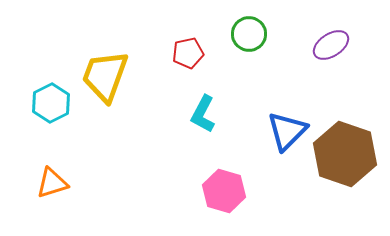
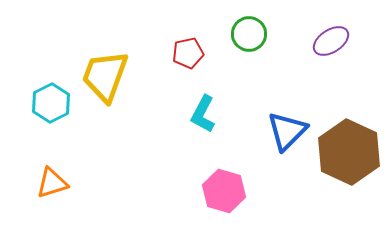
purple ellipse: moved 4 px up
brown hexagon: moved 4 px right, 2 px up; rotated 6 degrees clockwise
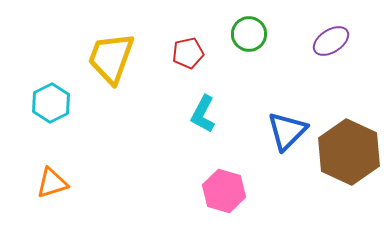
yellow trapezoid: moved 6 px right, 18 px up
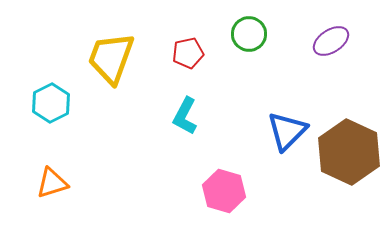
cyan L-shape: moved 18 px left, 2 px down
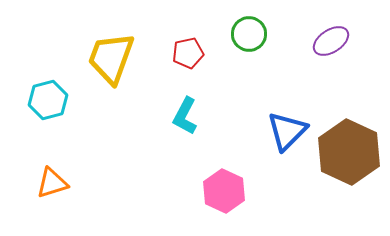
cyan hexagon: moved 3 px left, 3 px up; rotated 12 degrees clockwise
pink hexagon: rotated 9 degrees clockwise
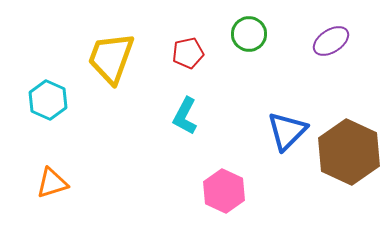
cyan hexagon: rotated 21 degrees counterclockwise
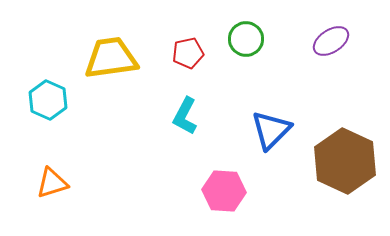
green circle: moved 3 px left, 5 px down
yellow trapezoid: rotated 62 degrees clockwise
blue triangle: moved 16 px left, 1 px up
brown hexagon: moved 4 px left, 9 px down
pink hexagon: rotated 21 degrees counterclockwise
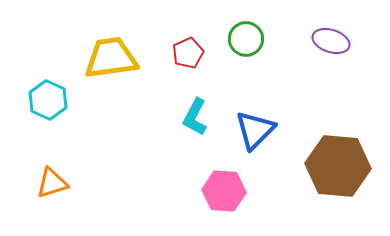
purple ellipse: rotated 51 degrees clockwise
red pentagon: rotated 12 degrees counterclockwise
cyan L-shape: moved 10 px right, 1 px down
blue triangle: moved 16 px left
brown hexagon: moved 7 px left, 5 px down; rotated 20 degrees counterclockwise
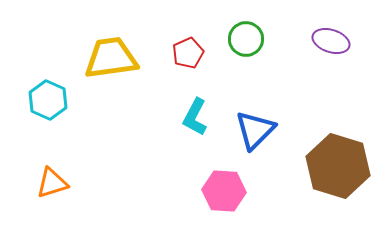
brown hexagon: rotated 12 degrees clockwise
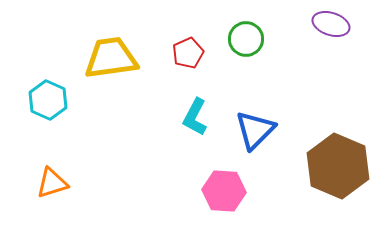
purple ellipse: moved 17 px up
brown hexagon: rotated 6 degrees clockwise
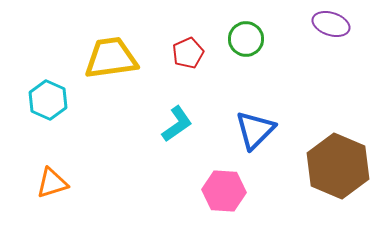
cyan L-shape: moved 18 px left, 7 px down; rotated 153 degrees counterclockwise
